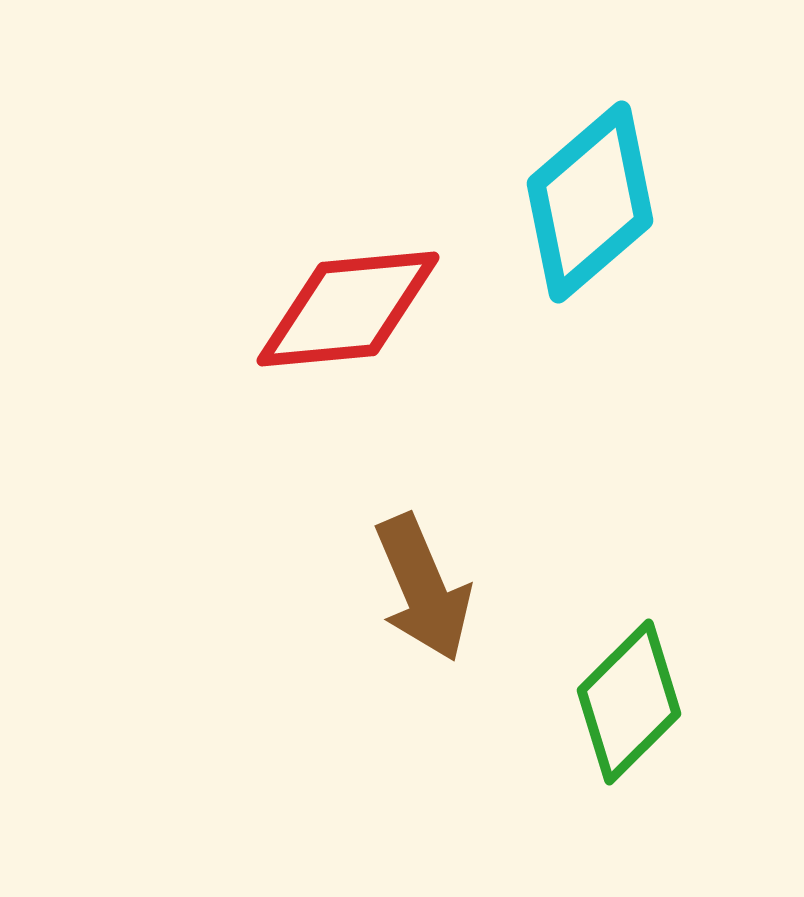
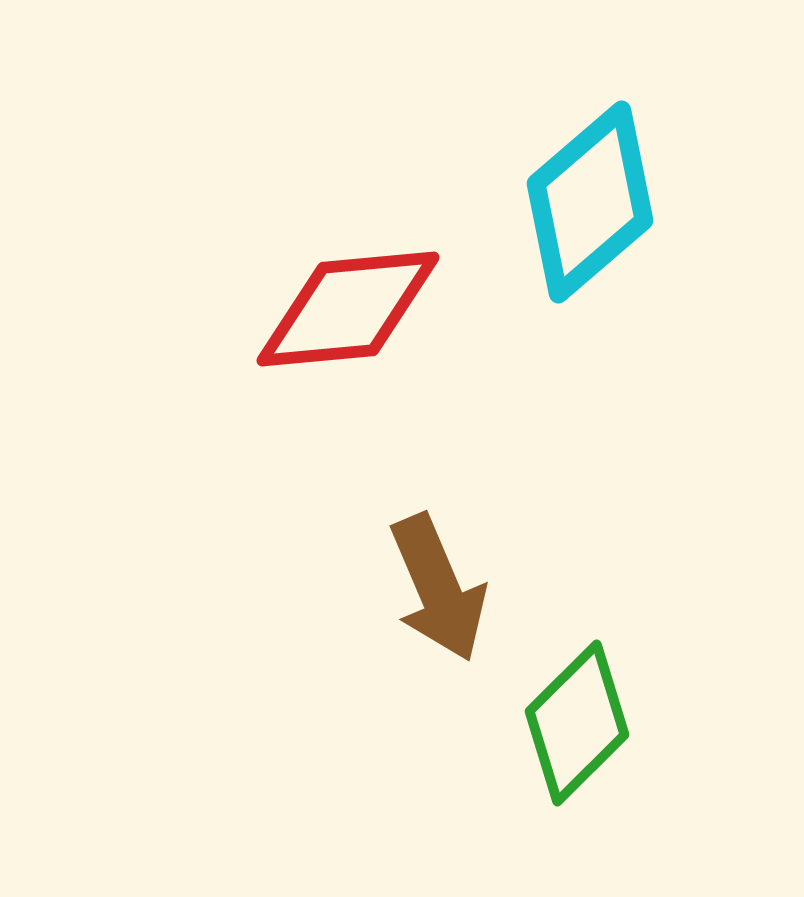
brown arrow: moved 15 px right
green diamond: moved 52 px left, 21 px down
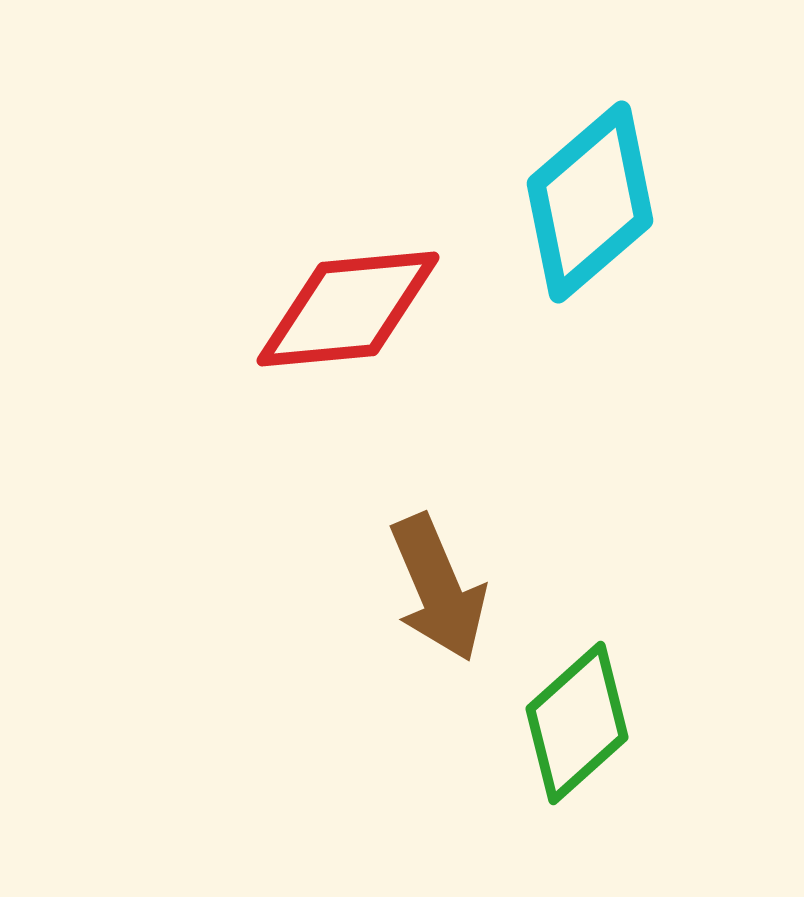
green diamond: rotated 3 degrees clockwise
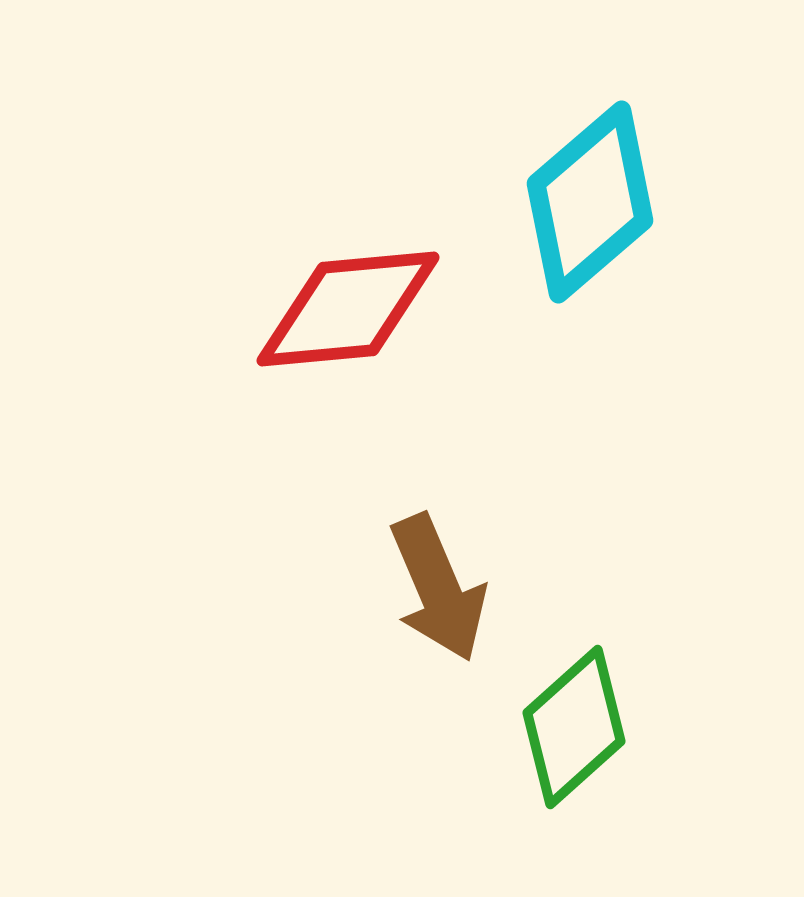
green diamond: moved 3 px left, 4 px down
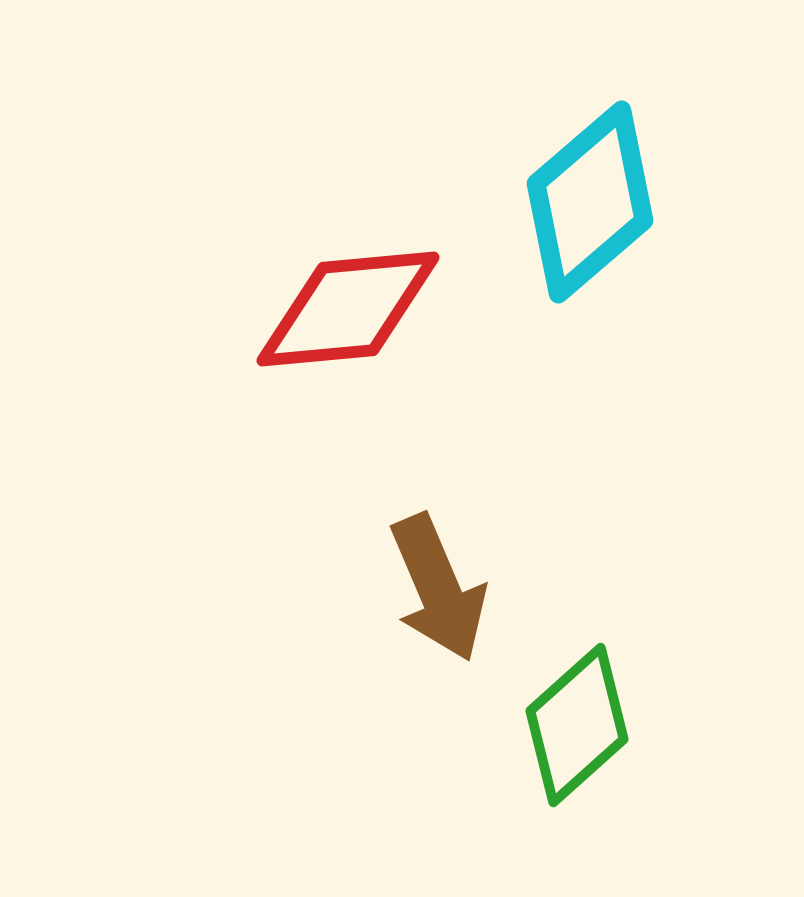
green diamond: moved 3 px right, 2 px up
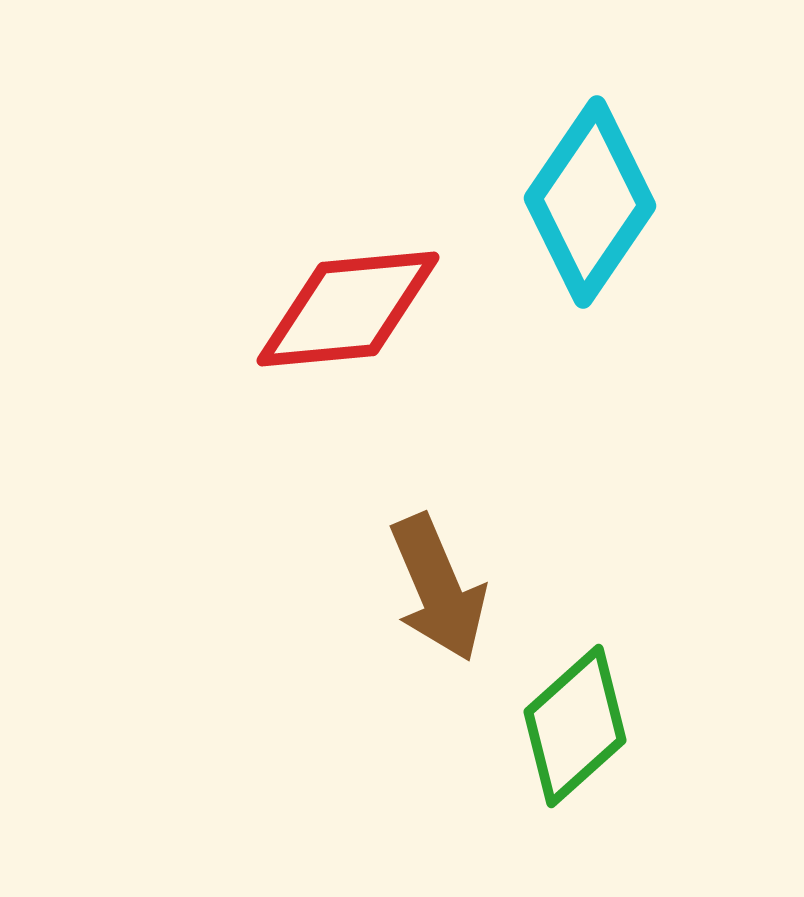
cyan diamond: rotated 15 degrees counterclockwise
green diamond: moved 2 px left, 1 px down
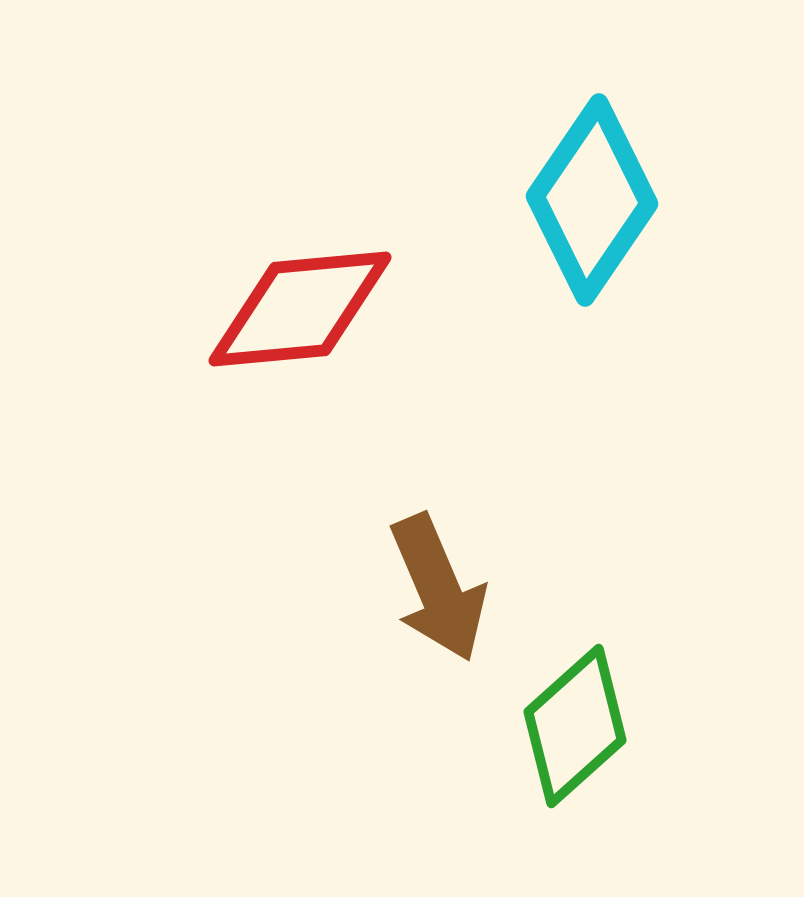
cyan diamond: moved 2 px right, 2 px up
red diamond: moved 48 px left
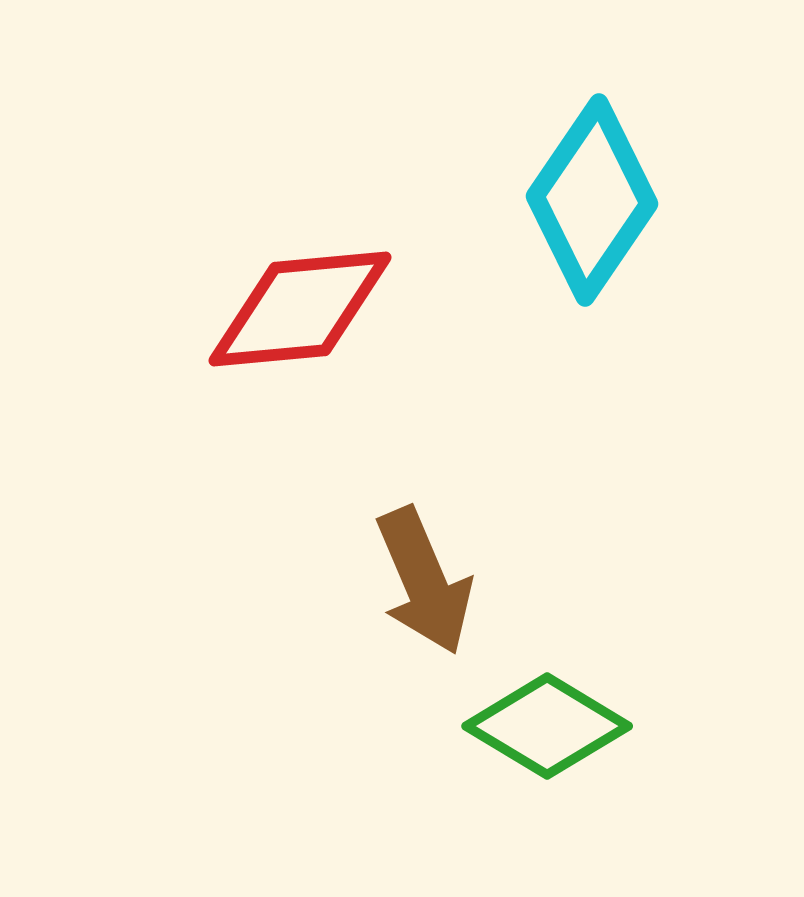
brown arrow: moved 14 px left, 7 px up
green diamond: moved 28 px left; rotated 73 degrees clockwise
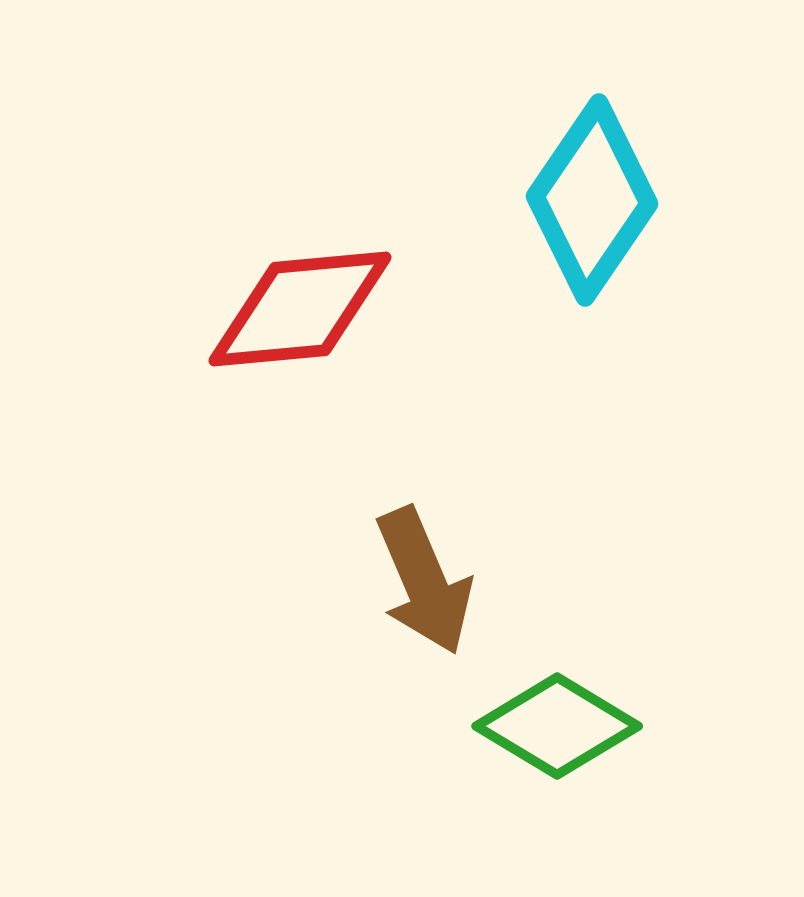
green diamond: moved 10 px right
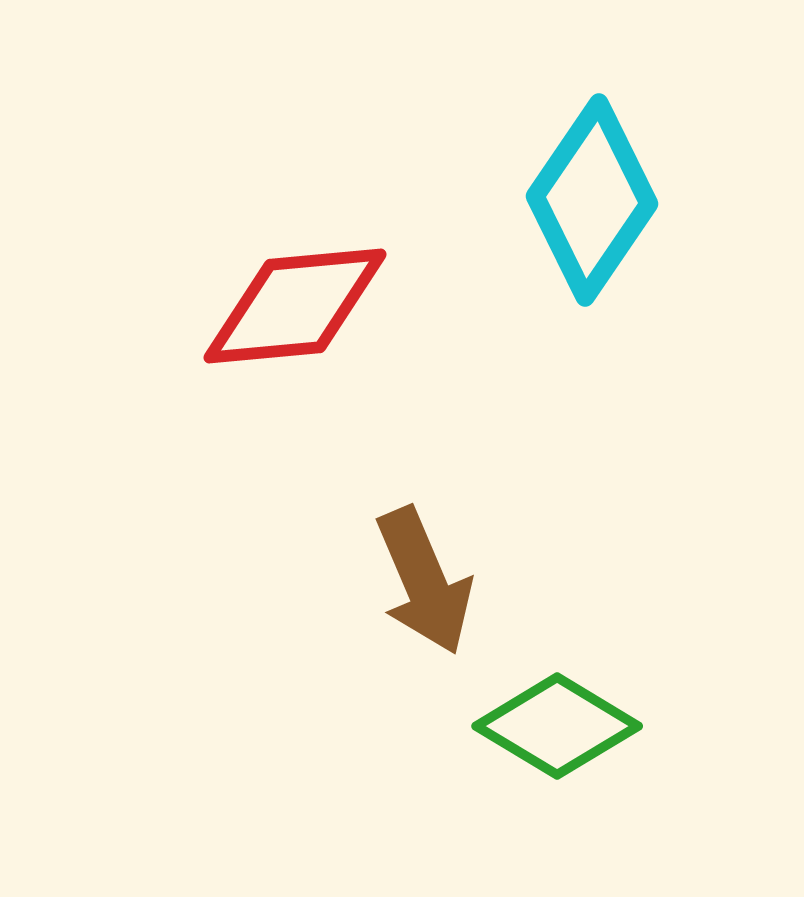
red diamond: moved 5 px left, 3 px up
